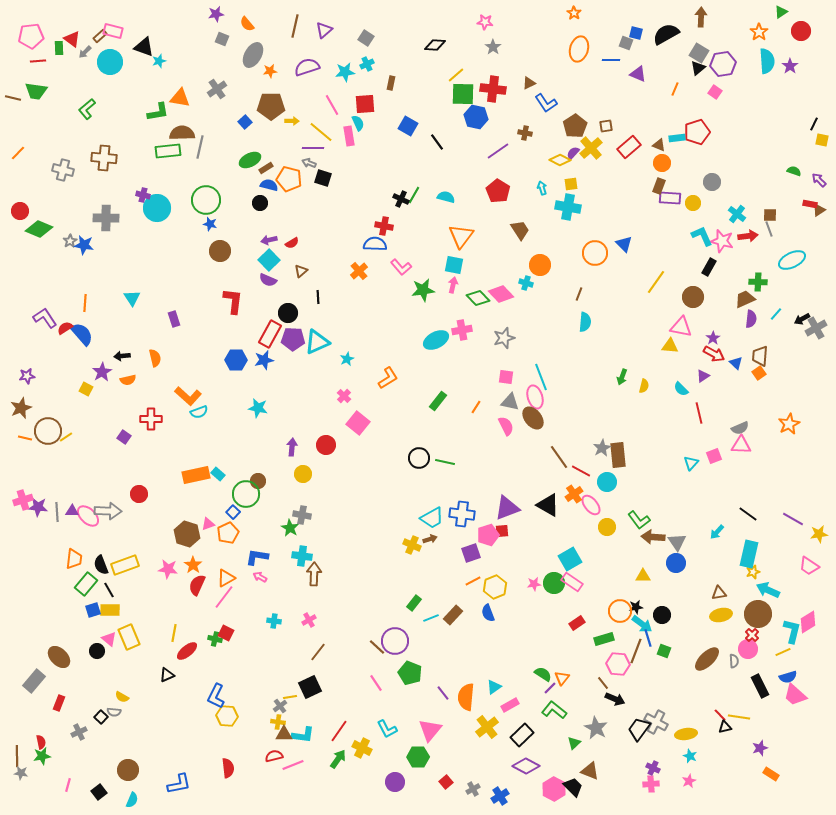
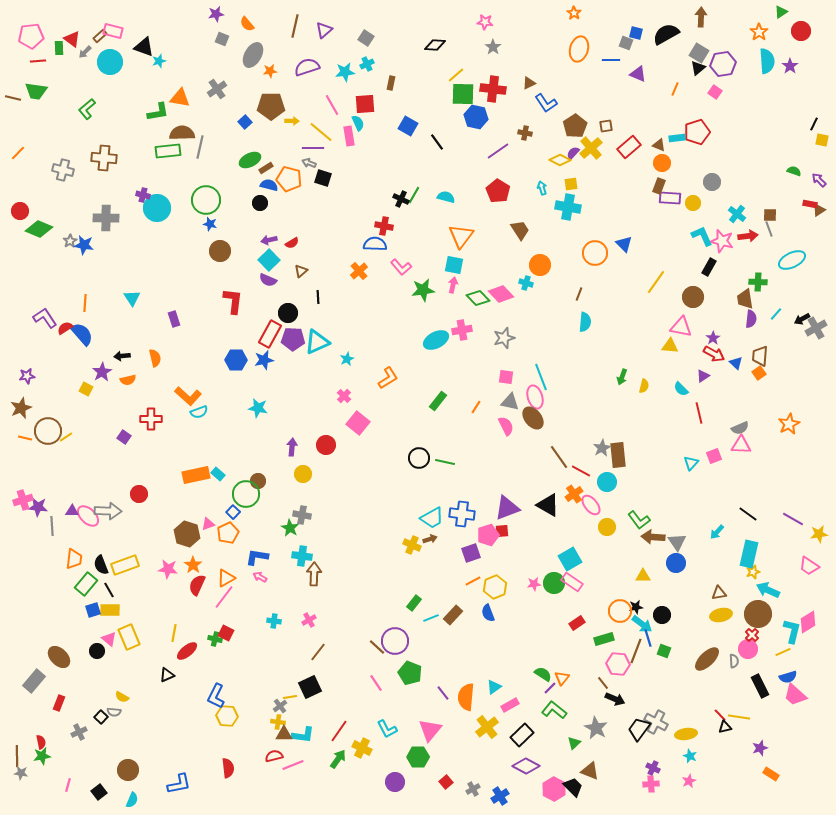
brown trapezoid at (745, 299): rotated 75 degrees counterclockwise
gray line at (57, 512): moved 5 px left, 14 px down
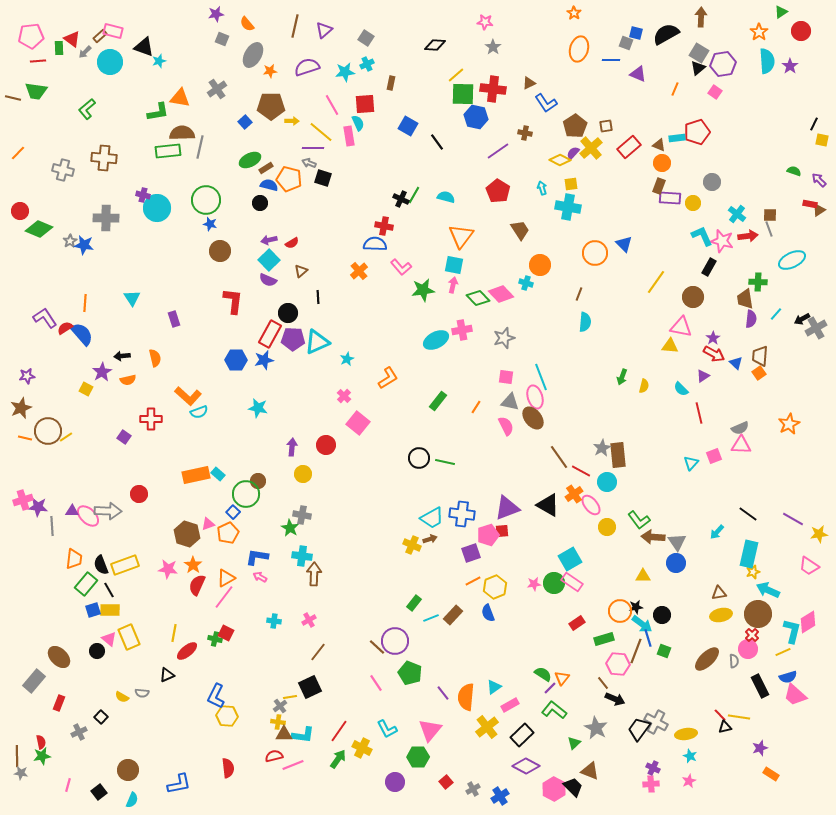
gray semicircle at (114, 712): moved 28 px right, 19 px up
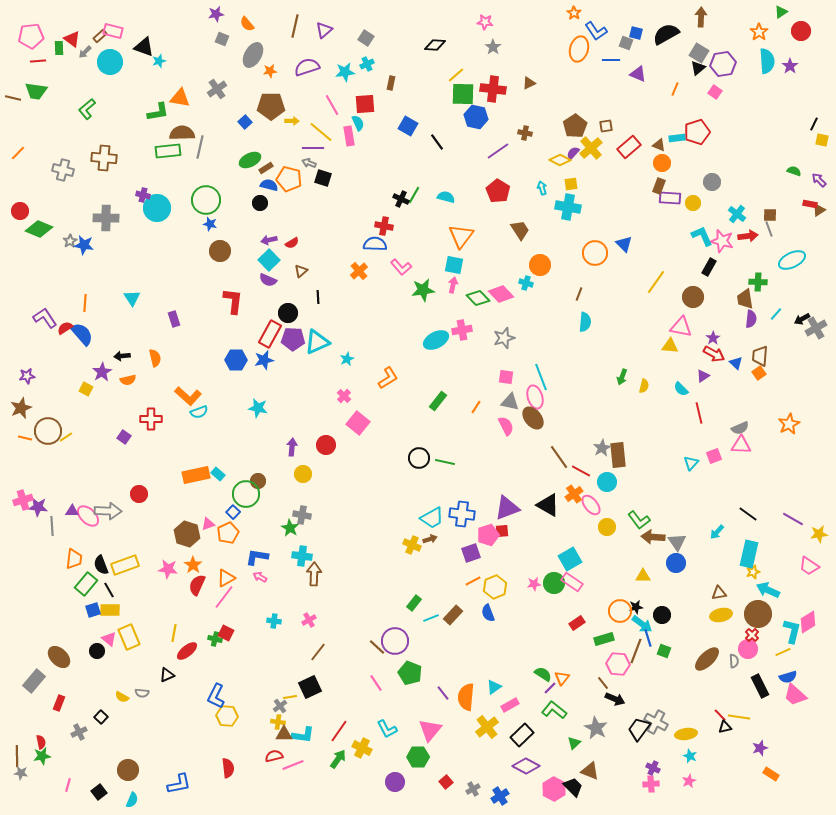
blue L-shape at (546, 103): moved 50 px right, 72 px up
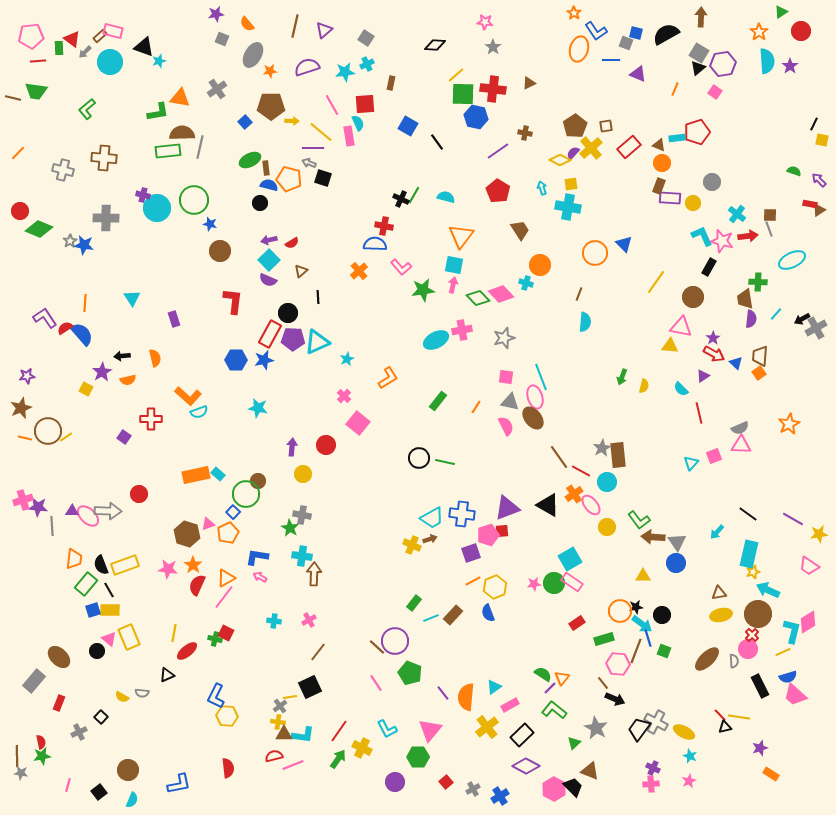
brown rectangle at (266, 168): rotated 64 degrees counterclockwise
green circle at (206, 200): moved 12 px left
yellow ellipse at (686, 734): moved 2 px left, 2 px up; rotated 35 degrees clockwise
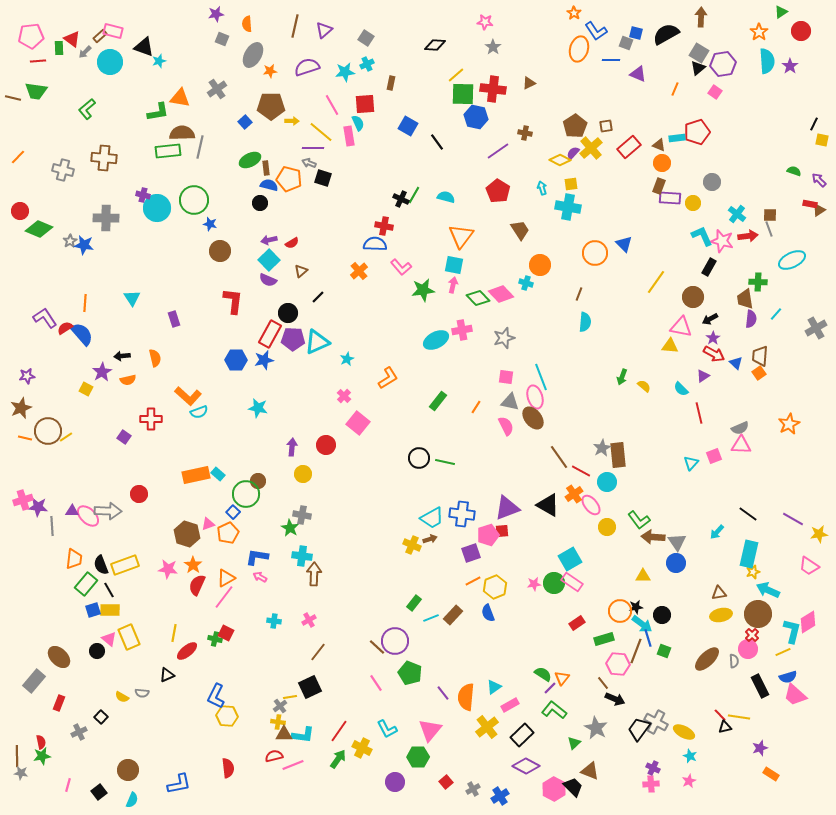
orange semicircle at (247, 24): rotated 35 degrees clockwise
orange line at (18, 153): moved 4 px down
black line at (318, 297): rotated 48 degrees clockwise
black arrow at (802, 319): moved 92 px left
yellow semicircle at (644, 386): rotated 64 degrees counterclockwise
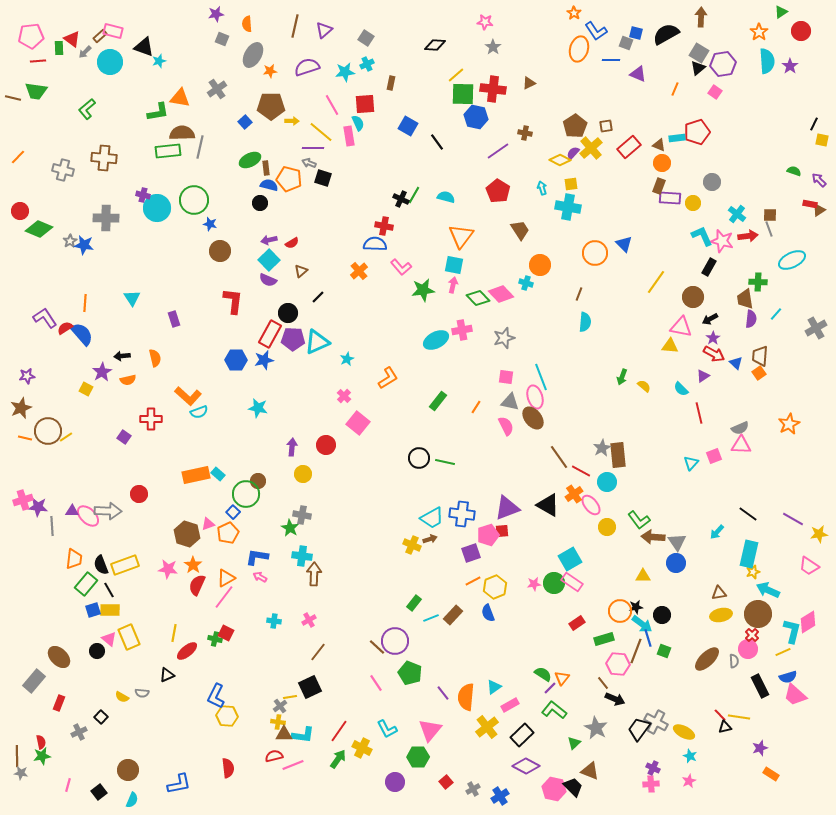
pink hexagon at (554, 789): rotated 15 degrees counterclockwise
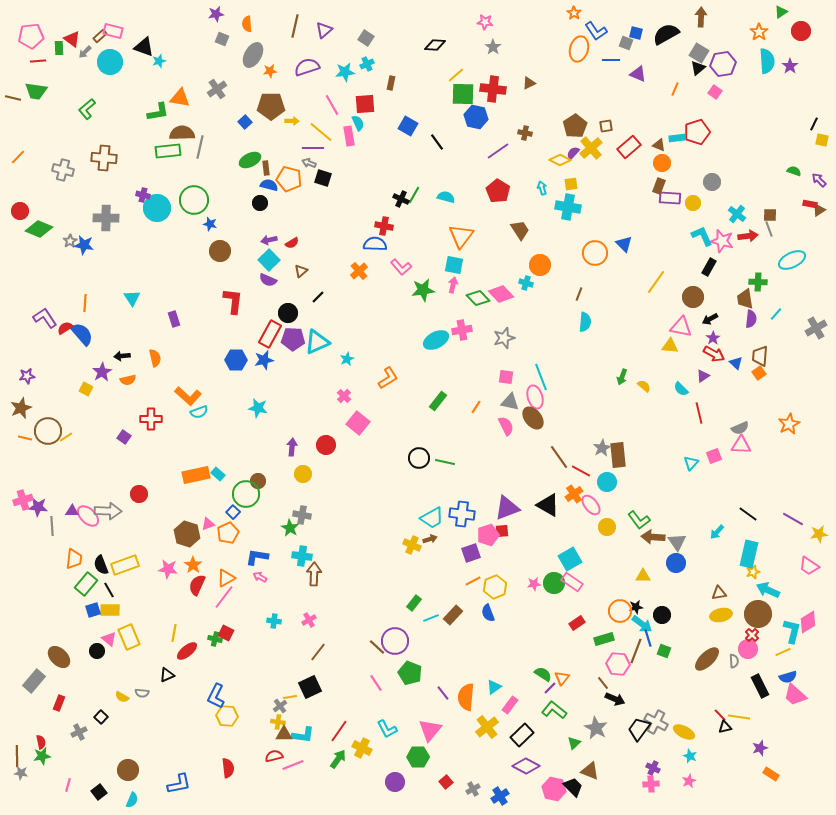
pink rectangle at (510, 705): rotated 24 degrees counterclockwise
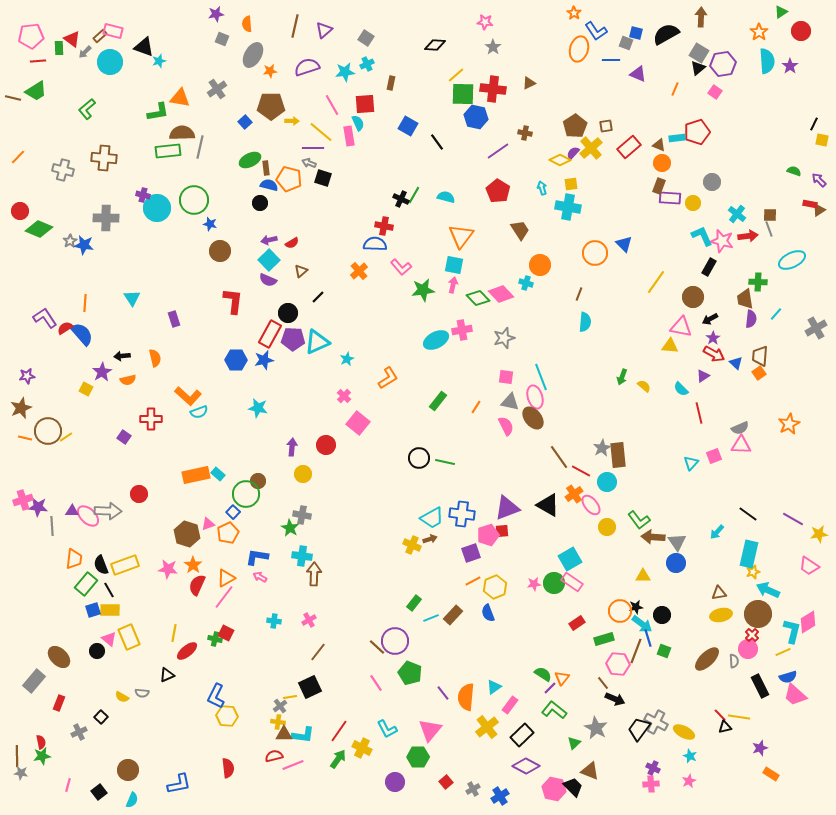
green trapezoid at (36, 91): rotated 40 degrees counterclockwise
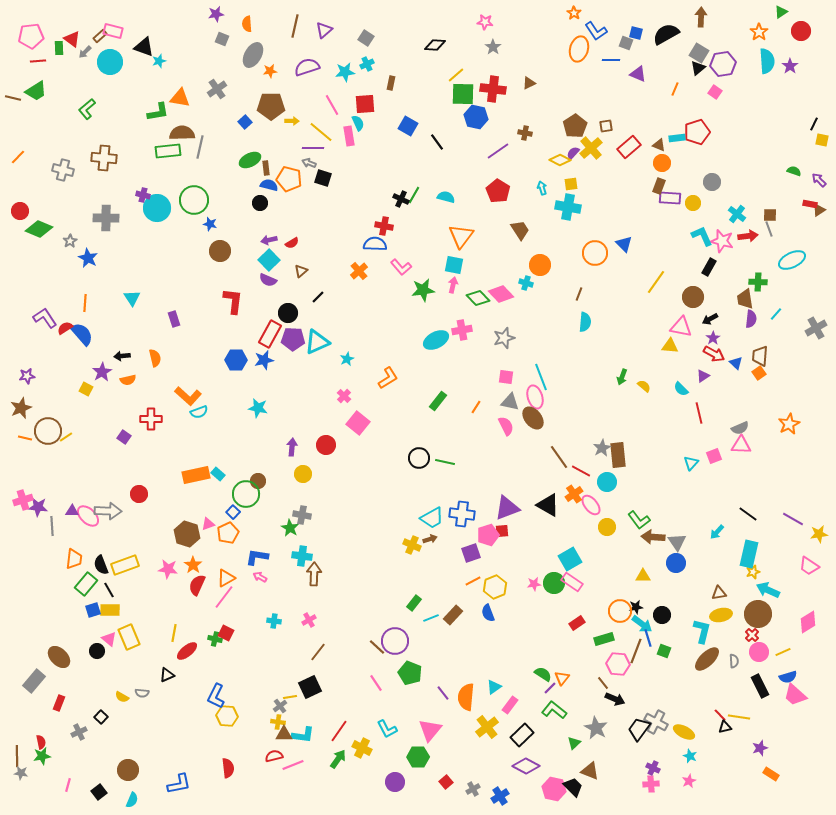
blue star at (84, 245): moved 4 px right, 13 px down; rotated 18 degrees clockwise
cyan L-shape at (792, 631): moved 90 px left
pink circle at (748, 649): moved 11 px right, 3 px down
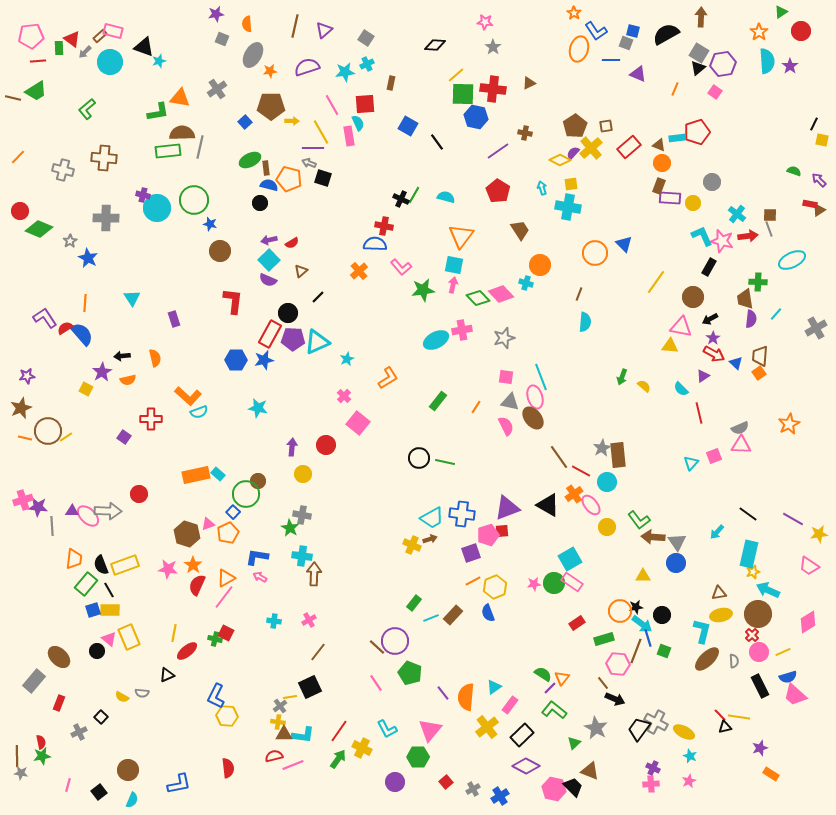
blue square at (636, 33): moved 3 px left, 2 px up
yellow line at (321, 132): rotated 20 degrees clockwise
